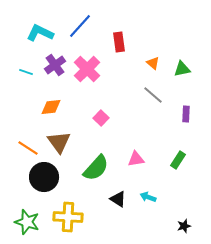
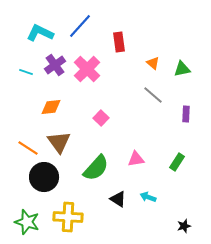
green rectangle: moved 1 px left, 2 px down
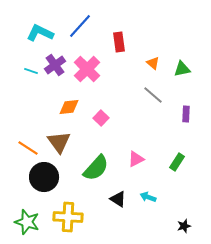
cyan line: moved 5 px right, 1 px up
orange diamond: moved 18 px right
pink triangle: rotated 18 degrees counterclockwise
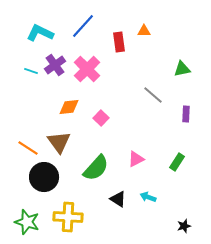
blue line: moved 3 px right
orange triangle: moved 9 px left, 32 px up; rotated 40 degrees counterclockwise
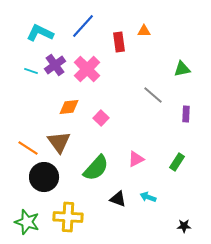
black triangle: rotated 12 degrees counterclockwise
black star: rotated 16 degrees clockwise
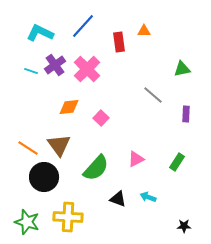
brown triangle: moved 3 px down
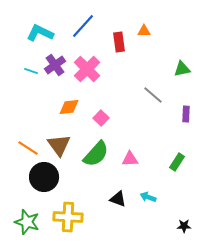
pink triangle: moved 6 px left; rotated 24 degrees clockwise
green semicircle: moved 14 px up
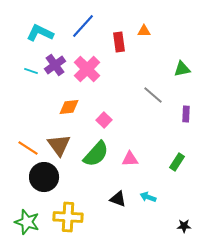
pink square: moved 3 px right, 2 px down
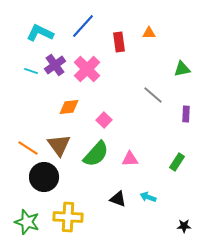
orange triangle: moved 5 px right, 2 px down
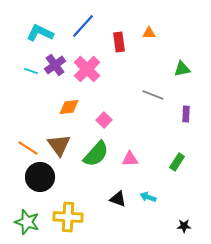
gray line: rotated 20 degrees counterclockwise
black circle: moved 4 px left
